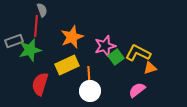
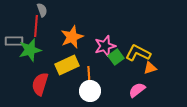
gray rectangle: rotated 18 degrees clockwise
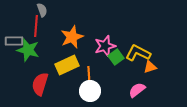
green star: moved 2 px left; rotated 30 degrees clockwise
orange triangle: moved 1 px up
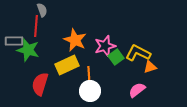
orange star: moved 3 px right, 3 px down; rotated 25 degrees counterclockwise
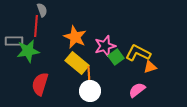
orange star: moved 3 px up
green star: moved 1 px down; rotated 25 degrees counterclockwise
yellow rectangle: moved 10 px right, 2 px up; rotated 65 degrees clockwise
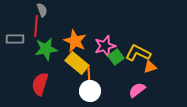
orange star: moved 4 px down
gray rectangle: moved 1 px right, 2 px up
green star: moved 18 px right, 2 px up
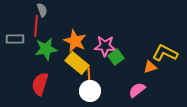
pink star: rotated 20 degrees clockwise
yellow L-shape: moved 27 px right
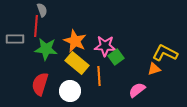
green star: rotated 15 degrees clockwise
orange triangle: moved 4 px right, 2 px down
orange line: moved 10 px right
white circle: moved 20 px left
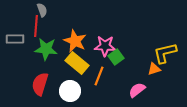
yellow L-shape: rotated 40 degrees counterclockwise
orange line: rotated 24 degrees clockwise
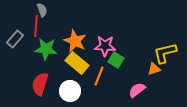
gray rectangle: rotated 48 degrees counterclockwise
green square: moved 3 px down; rotated 21 degrees counterclockwise
